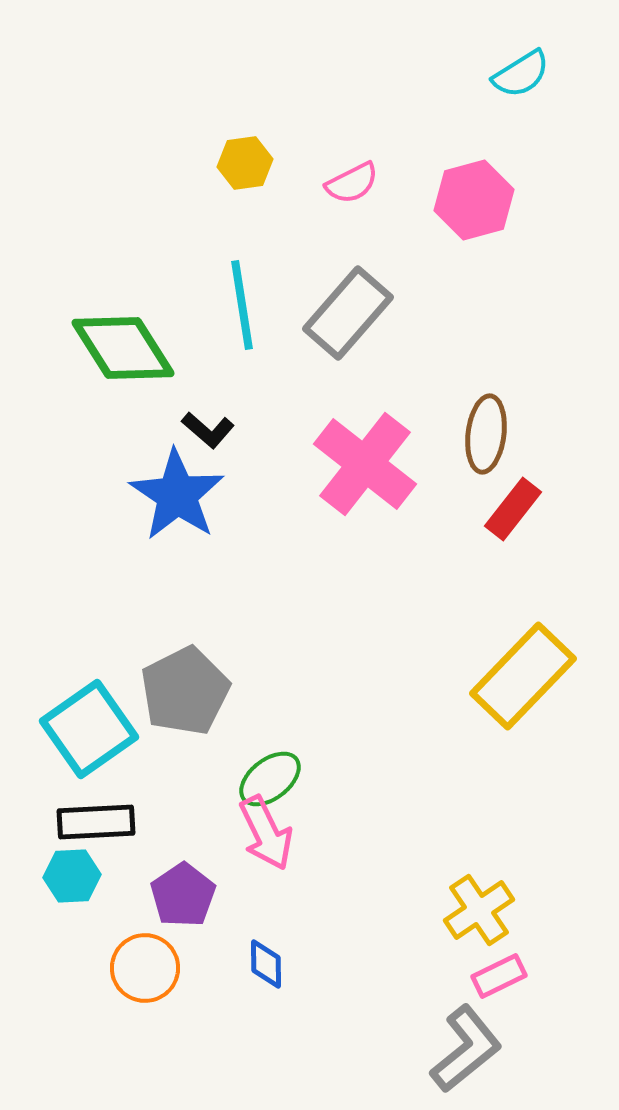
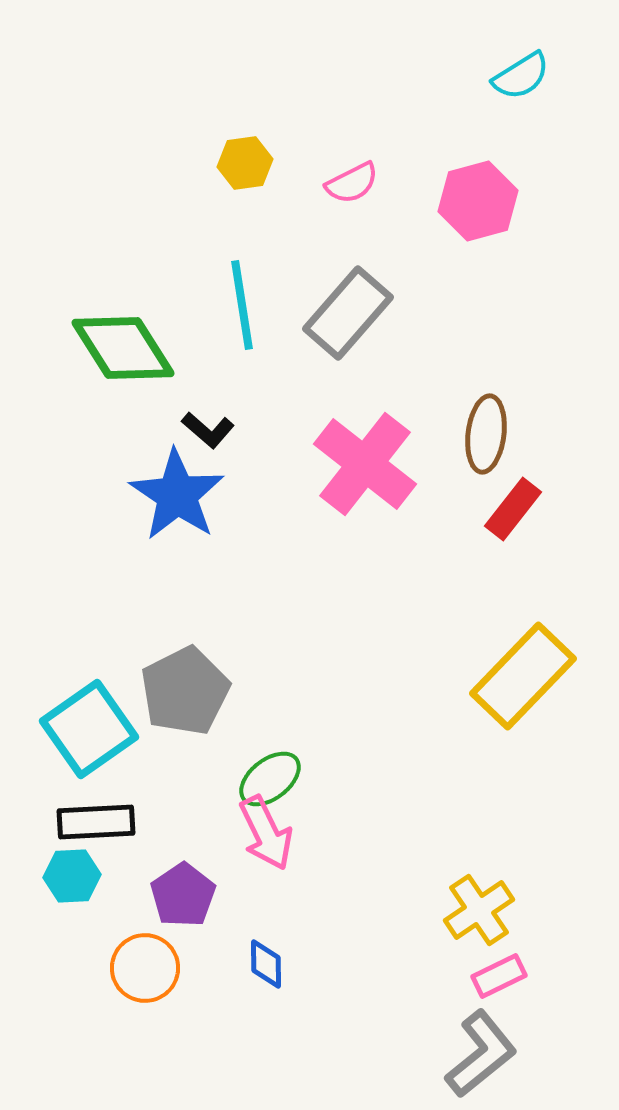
cyan semicircle: moved 2 px down
pink hexagon: moved 4 px right, 1 px down
gray L-shape: moved 15 px right, 5 px down
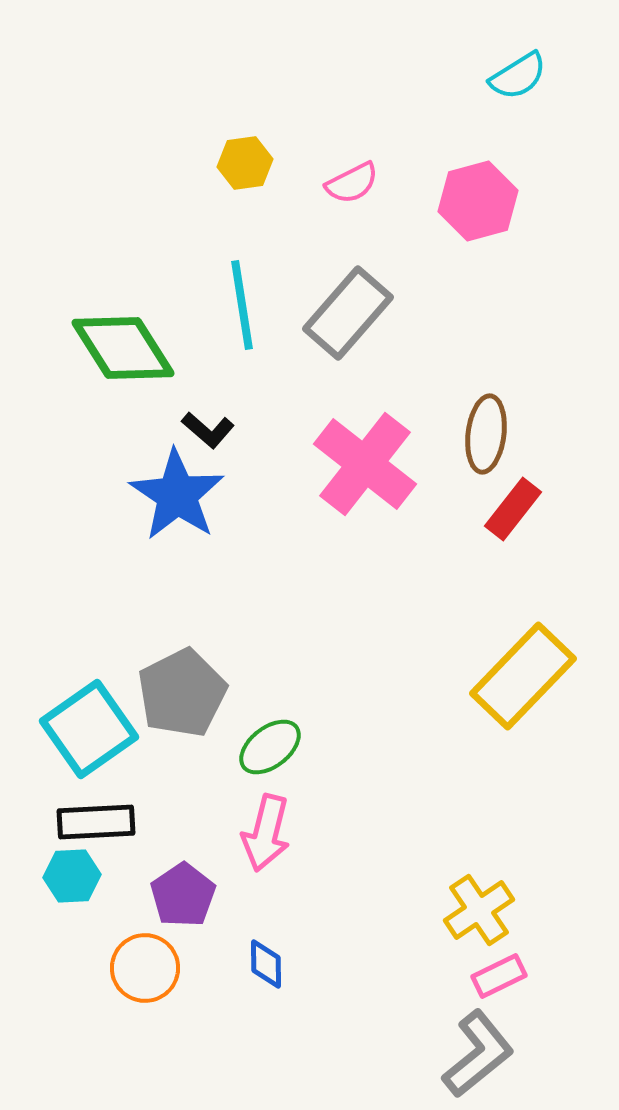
cyan semicircle: moved 3 px left
gray pentagon: moved 3 px left, 2 px down
green ellipse: moved 32 px up
pink arrow: rotated 40 degrees clockwise
gray L-shape: moved 3 px left
